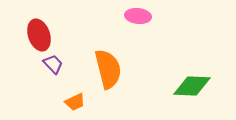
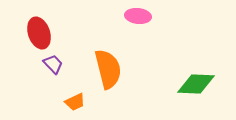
red ellipse: moved 2 px up
green diamond: moved 4 px right, 2 px up
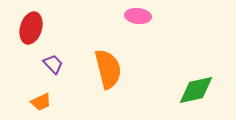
red ellipse: moved 8 px left, 5 px up; rotated 36 degrees clockwise
green diamond: moved 6 px down; rotated 15 degrees counterclockwise
orange trapezoid: moved 34 px left
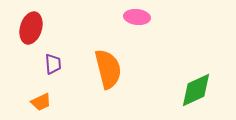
pink ellipse: moved 1 px left, 1 px down
purple trapezoid: rotated 40 degrees clockwise
green diamond: rotated 12 degrees counterclockwise
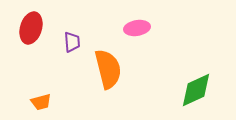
pink ellipse: moved 11 px down; rotated 15 degrees counterclockwise
purple trapezoid: moved 19 px right, 22 px up
orange trapezoid: rotated 10 degrees clockwise
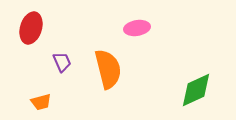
purple trapezoid: moved 10 px left, 20 px down; rotated 20 degrees counterclockwise
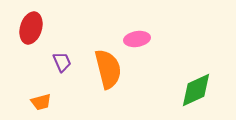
pink ellipse: moved 11 px down
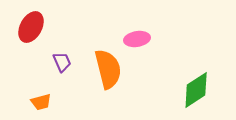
red ellipse: moved 1 px up; rotated 12 degrees clockwise
green diamond: rotated 9 degrees counterclockwise
